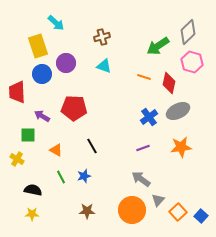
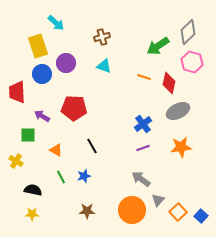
blue cross: moved 6 px left, 7 px down
yellow cross: moved 1 px left, 2 px down
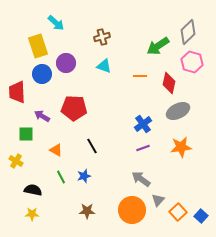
orange line: moved 4 px left, 1 px up; rotated 16 degrees counterclockwise
green square: moved 2 px left, 1 px up
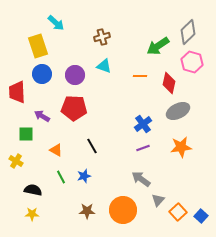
purple circle: moved 9 px right, 12 px down
orange circle: moved 9 px left
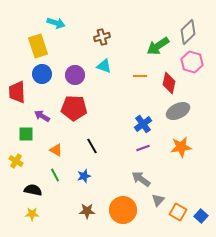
cyan arrow: rotated 24 degrees counterclockwise
green line: moved 6 px left, 2 px up
orange square: rotated 18 degrees counterclockwise
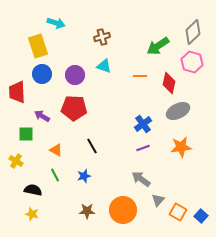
gray diamond: moved 5 px right
yellow star: rotated 16 degrees clockwise
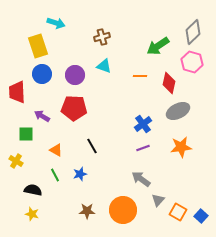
blue star: moved 4 px left, 2 px up
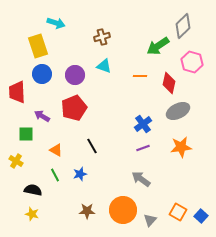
gray diamond: moved 10 px left, 6 px up
red pentagon: rotated 25 degrees counterclockwise
gray triangle: moved 8 px left, 20 px down
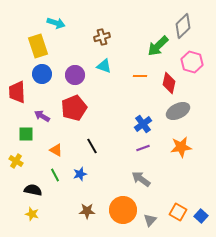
green arrow: rotated 10 degrees counterclockwise
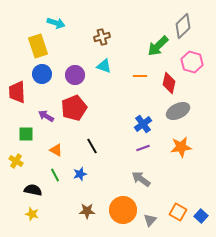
purple arrow: moved 4 px right
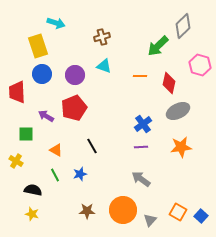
pink hexagon: moved 8 px right, 3 px down
purple line: moved 2 px left, 1 px up; rotated 16 degrees clockwise
